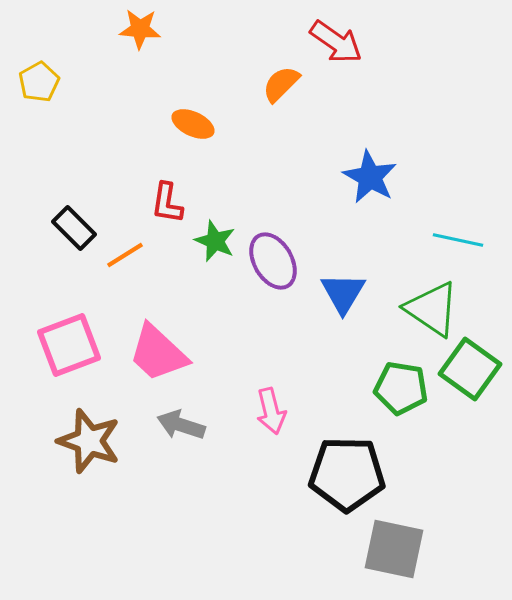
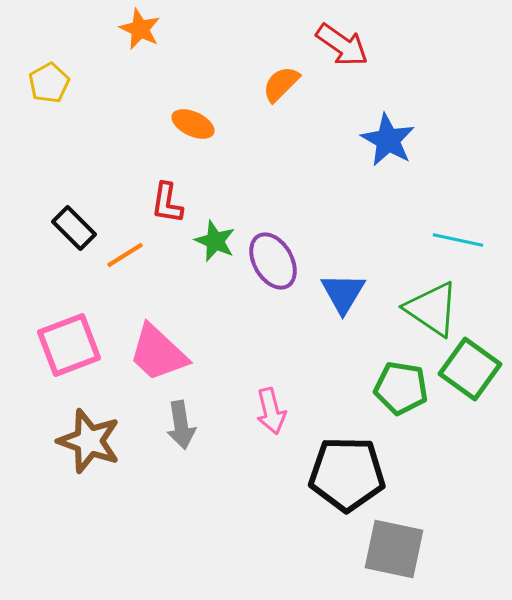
orange star: rotated 21 degrees clockwise
red arrow: moved 6 px right, 3 px down
yellow pentagon: moved 10 px right, 1 px down
blue star: moved 18 px right, 37 px up
gray arrow: rotated 117 degrees counterclockwise
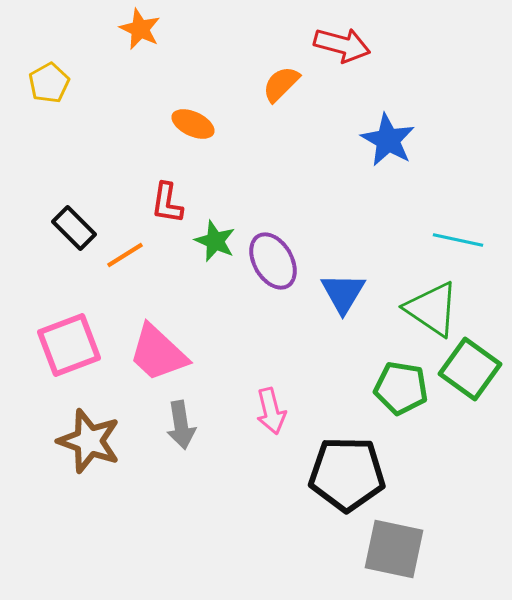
red arrow: rotated 20 degrees counterclockwise
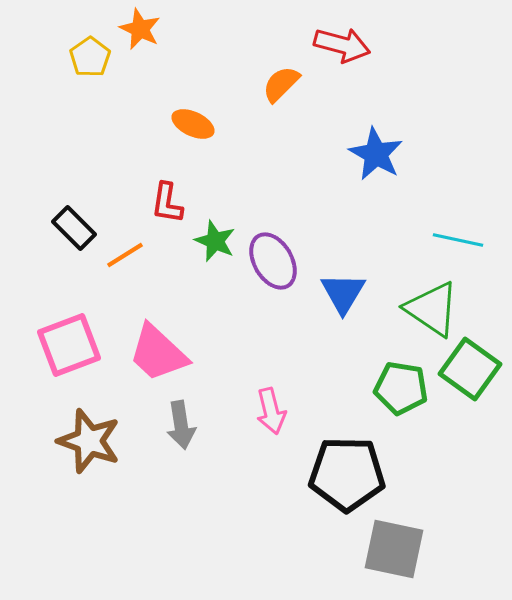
yellow pentagon: moved 41 px right, 26 px up; rotated 6 degrees counterclockwise
blue star: moved 12 px left, 14 px down
